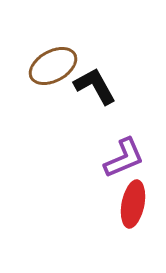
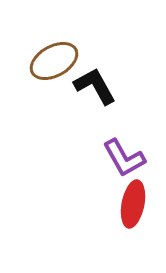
brown ellipse: moved 1 px right, 5 px up
purple L-shape: rotated 84 degrees clockwise
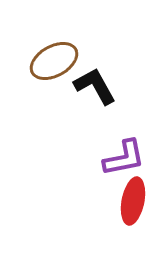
purple L-shape: rotated 72 degrees counterclockwise
red ellipse: moved 3 px up
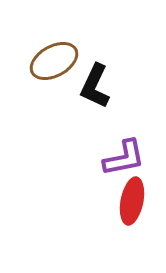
black L-shape: rotated 126 degrees counterclockwise
red ellipse: moved 1 px left
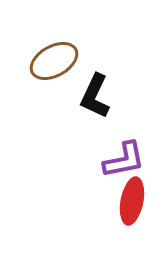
black L-shape: moved 10 px down
purple L-shape: moved 2 px down
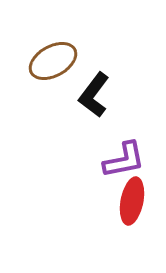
brown ellipse: moved 1 px left
black L-shape: moved 1 px left, 1 px up; rotated 12 degrees clockwise
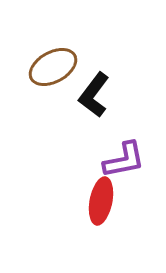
brown ellipse: moved 6 px down
red ellipse: moved 31 px left
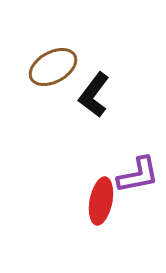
purple L-shape: moved 14 px right, 15 px down
